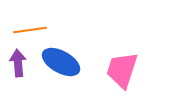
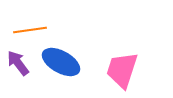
purple arrow: rotated 32 degrees counterclockwise
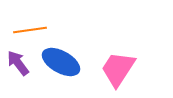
pink trapezoid: moved 4 px left, 1 px up; rotated 15 degrees clockwise
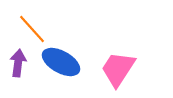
orange line: moved 2 px right, 1 px up; rotated 56 degrees clockwise
purple arrow: rotated 44 degrees clockwise
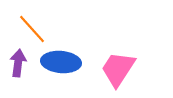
blue ellipse: rotated 24 degrees counterclockwise
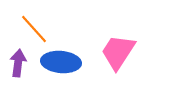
orange line: moved 2 px right
pink trapezoid: moved 17 px up
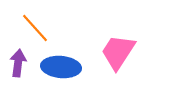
orange line: moved 1 px right, 1 px up
blue ellipse: moved 5 px down
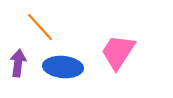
orange line: moved 5 px right, 1 px up
blue ellipse: moved 2 px right
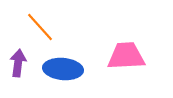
pink trapezoid: moved 8 px right, 4 px down; rotated 54 degrees clockwise
blue ellipse: moved 2 px down
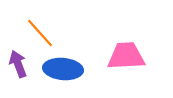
orange line: moved 6 px down
purple arrow: moved 1 px down; rotated 28 degrees counterclockwise
